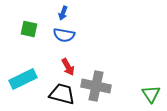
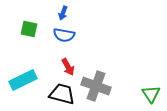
cyan rectangle: moved 1 px down
gray cross: rotated 8 degrees clockwise
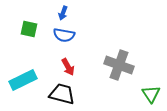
gray cross: moved 23 px right, 21 px up
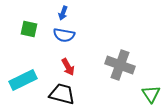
gray cross: moved 1 px right
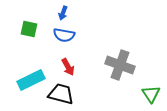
cyan rectangle: moved 8 px right
black trapezoid: moved 1 px left
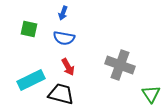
blue semicircle: moved 3 px down
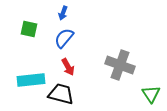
blue semicircle: rotated 120 degrees clockwise
cyan rectangle: rotated 20 degrees clockwise
